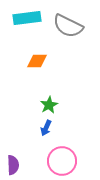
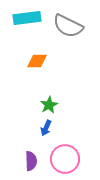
pink circle: moved 3 px right, 2 px up
purple semicircle: moved 18 px right, 4 px up
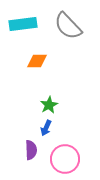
cyan rectangle: moved 4 px left, 6 px down
gray semicircle: rotated 20 degrees clockwise
purple semicircle: moved 11 px up
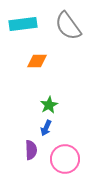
gray semicircle: rotated 8 degrees clockwise
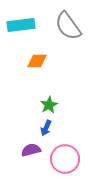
cyan rectangle: moved 2 px left, 1 px down
purple semicircle: rotated 102 degrees counterclockwise
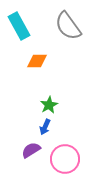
cyan rectangle: moved 2 px left, 1 px down; rotated 68 degrees clockwise
blue arrow: moved 1 px left, 1 px up
purple semicircle: rotated 18 degrees counterclockwise
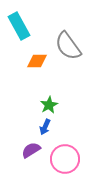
gray semicircle: moved 20 px down
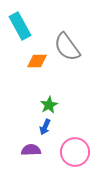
cyan rectangle: moved 1 px right
gray semicircle: moved 1 px left, 1 px down
purple semicircle: rotated 30 degrees clockwise
pink circle: moved 10 px right, 7 px up
